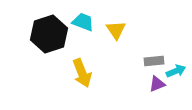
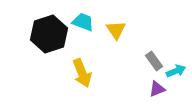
gray rectangle: rotated 60 degrees clockwise
purple triangle: moved 5 px down
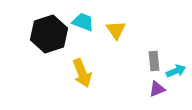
gray rectangle: rotated 30 degrees clockwise
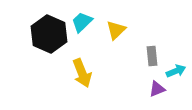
cyan trapezoid: moved 1 px left; rotated 65 degrees counterclockwise
yellow triangle: rotated 20 degrees clockwise
black hexagon: rotated 18 degrees counterclockwise
gray rectangle: moved 2 px left, 5 px up
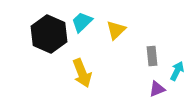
cyan arrow: moved 1 px right; rotated 42 degrees counterclockwise
